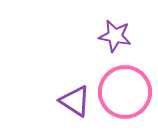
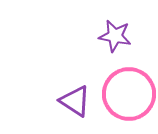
pink circle: moved 4 px right, 2 px down
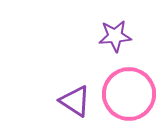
purple star: rotated 16 degrees counterclockwise
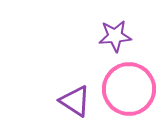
pink circle: moved 5 px up
